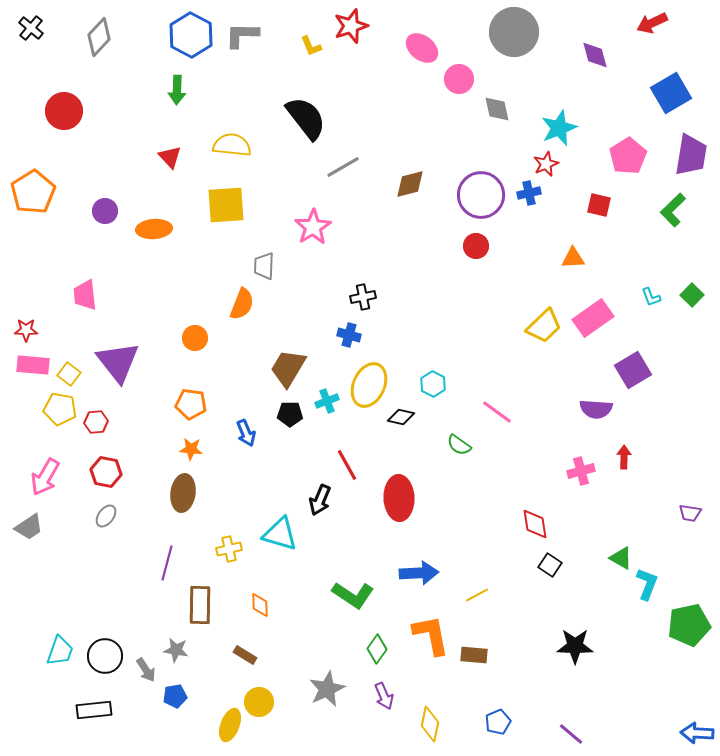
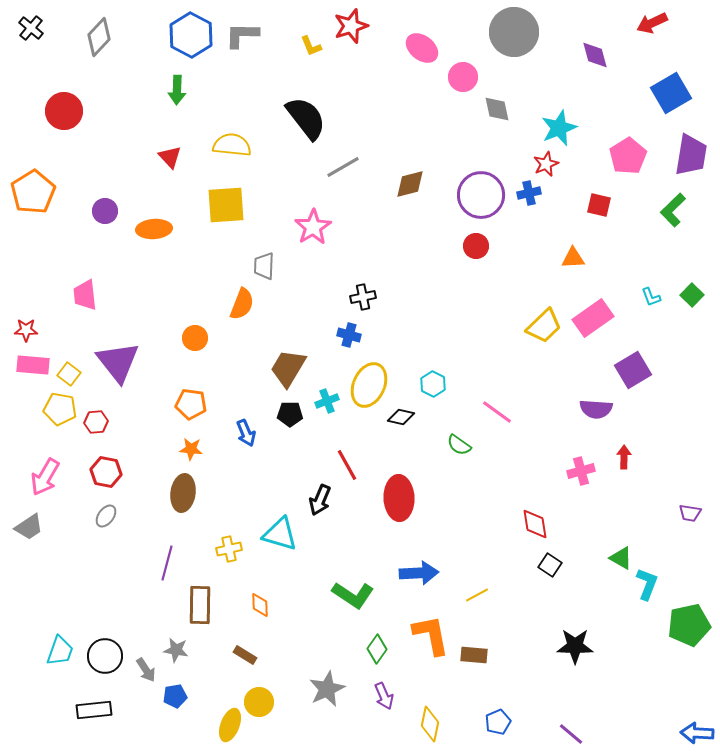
pink circle at (459, 79): moved 4 px right, 2 px up
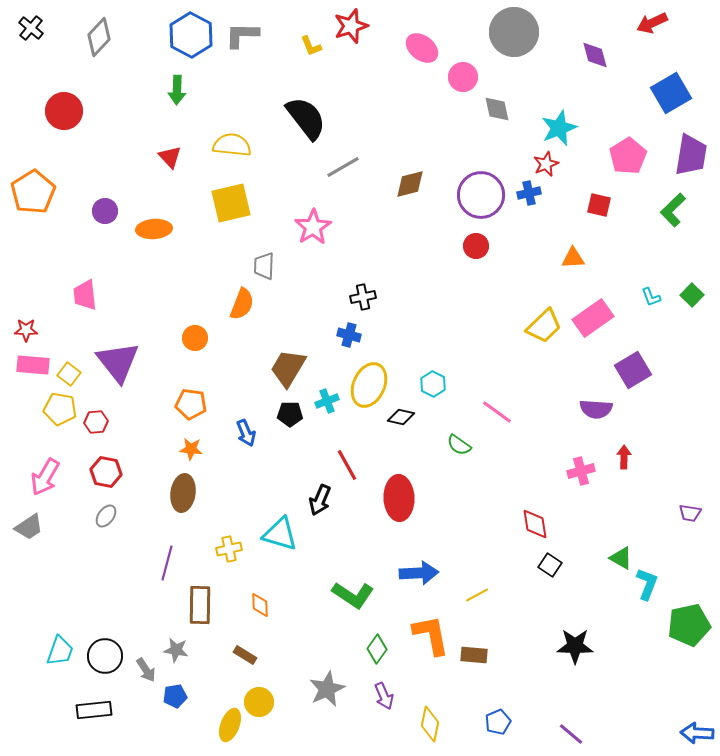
yellow square at (226, 205): moved 5 px right, 2 px up; rotated 9 degrees counterclockwise
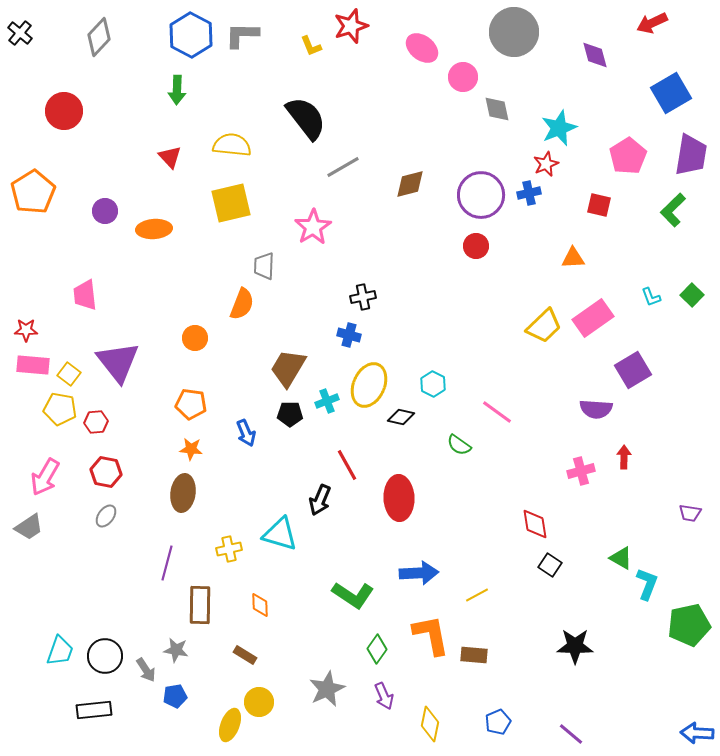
black cross at (31, 28): moved 11 px left, 5 px down
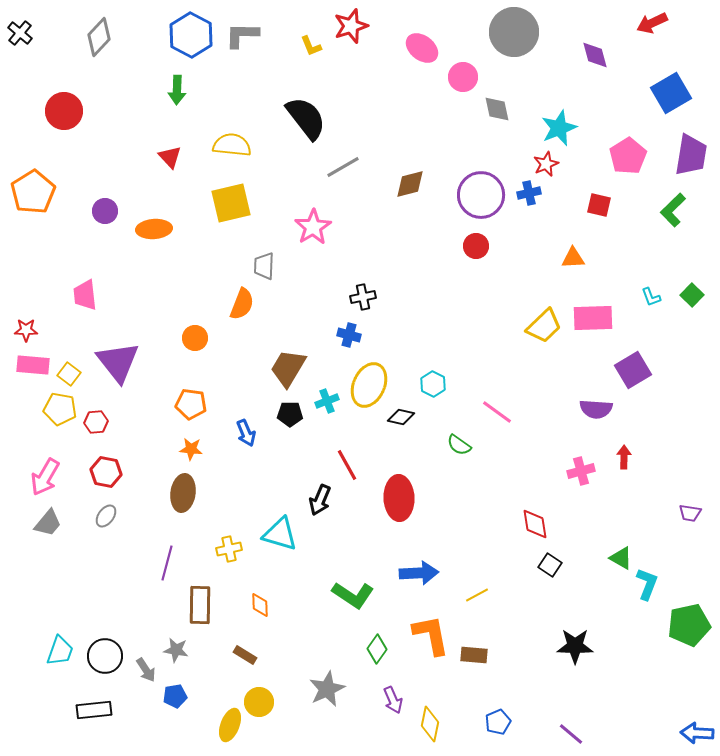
pink rectangle at (593, 318): rotated 33 degrees clockwise
gray trapezoid at (29, 527): moved 19 px right, 4 px up; rotated 16 degrees counterclockwise
purple arrow at (384, 696): moved 9 px right, 4 px down
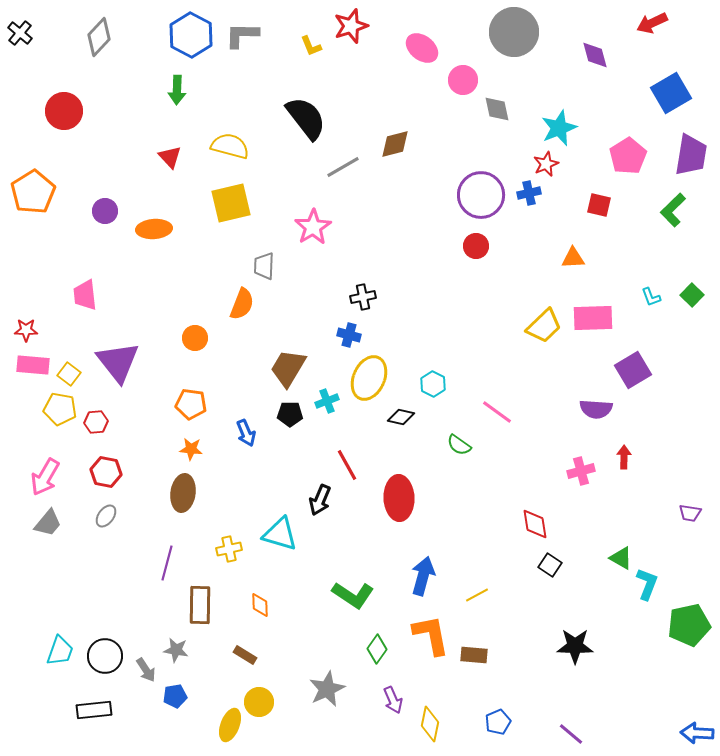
pink circle at (463, 77): moved 3 px down
yellow semicircle at (232, 145): moved 2 px left, 1 px down; rotated 9 degrees clockwise
brown diamond at (410, 184): moved 15 px left, 40 px up
yellow ellipse at (369, 385): moved 7 px up
blue arrow at (419, 573): moved 4 px right, 3 px down; rotated 72 degrees counterclockwise
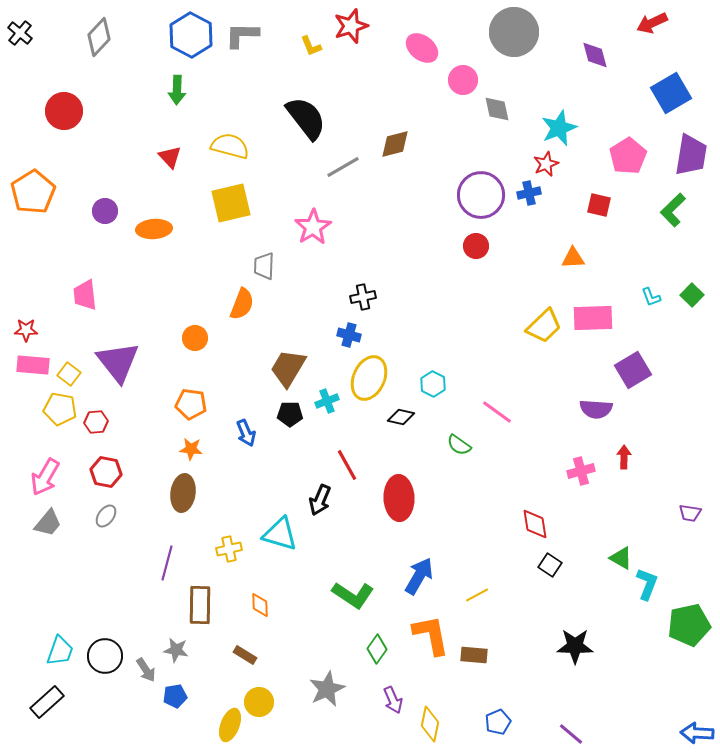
blue arrow at (423, 576): moved 4 px left; rotated 15 degrees clockwise
black rectangle at (94, 710): moved 47 px left, 8 px up; rotated 36 degrees counterclockwise
